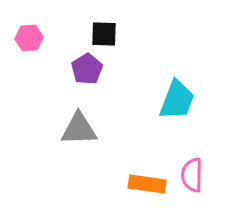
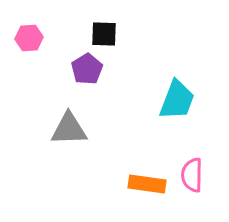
gray triangle: moved 10 px left
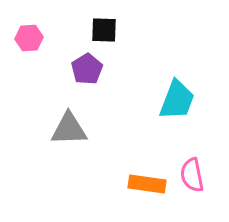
black square: moved 4 px up
pink semicircle: rotated 12 degrees counterclockwise
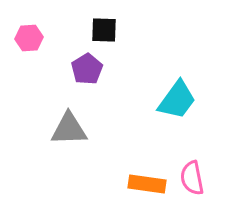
cyan trapezoid: rotated 15 degrees clockwise
pink semicircle: moved 3 px down
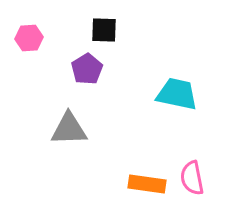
cyan trapezoid: moved 6 px up; rotated 114 degrees counterclockwise
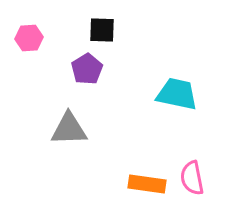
black square: moved 2 px left
